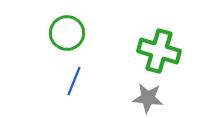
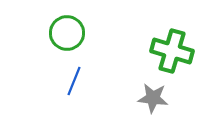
green cross: moved 13 px right
gray star: moved 5 px right
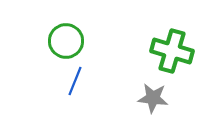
green circle: moved 1 px left, 8 px down
blue line: moved 1 px right
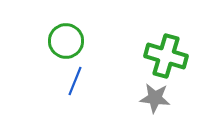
green cross: moved 6 px left, 5 px down
gray star: moved 2 px right
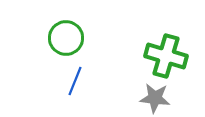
green circle: moved 3 px up
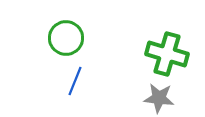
green cross: moved 1 px right, 2 px up
gray star: moved 4 px right
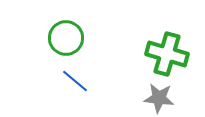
blue line: rotated 72 degrees counterclockwise
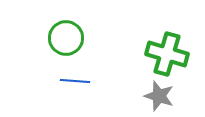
blue line: rotated 36 degrees counterclockwise
gray star: moved 2 px up; rotated 12 degrees clockwise
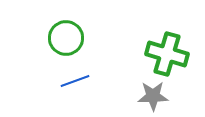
blue line: rotated 24 degrees counterclockwise
gray star: moved 6 px left; rotated 20 degrees counterclockwise
